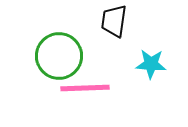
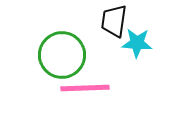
green circle: moved 3 px right, 1 px up
cyan star: moved 14 px left, 21 px up
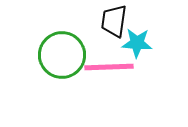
pink line: moved 24 px right, 21 px up
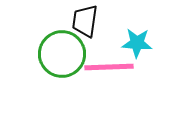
black trapezoid: moved 29 px left
green circle: moved 1 px up
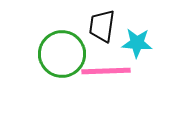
black trapezoid: moved 17 px right, 5 px down
pink line: moved 3 px left, 4 px down
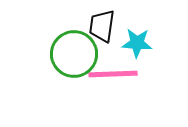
green circle: moved 12 px right
pink line: moved 7 px right, 3 px down
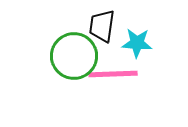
green circle: moved 2 px down
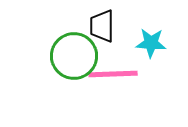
black trapezoid: rotated 8 degrees counterclockwise
cyan star: moved 14 px right
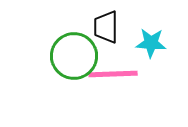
black trapezoid: moved 4 px right, 1 px down
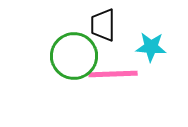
black trapezoid: moved 3 px left, 2 px up
cyan star: moved 4 px down
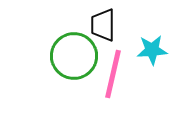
cyan star: moved 1 px right, 3 px down; rotated 8 degrees counterclockwise
pink line: rotated 75 degrees counterclockwise
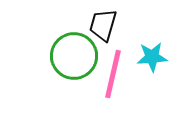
black trapezoid: rotated 16 degrees clockwise
cyan star: moved 7 px down
